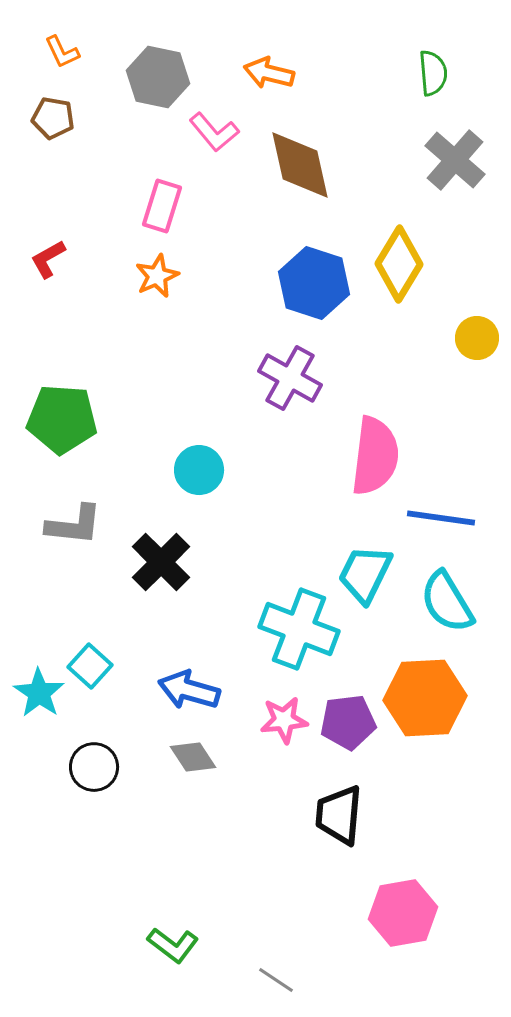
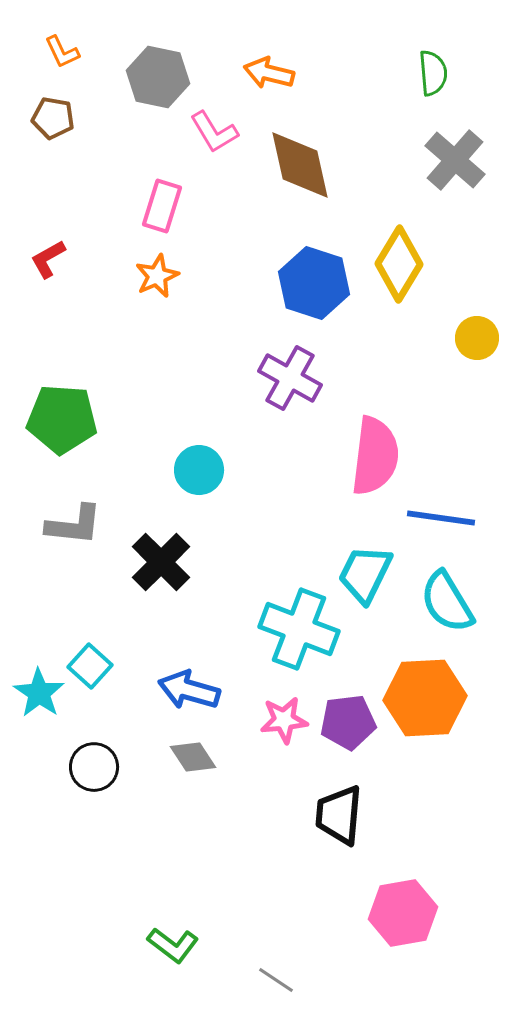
pink L-shape: rotated 9 degrees clockwise
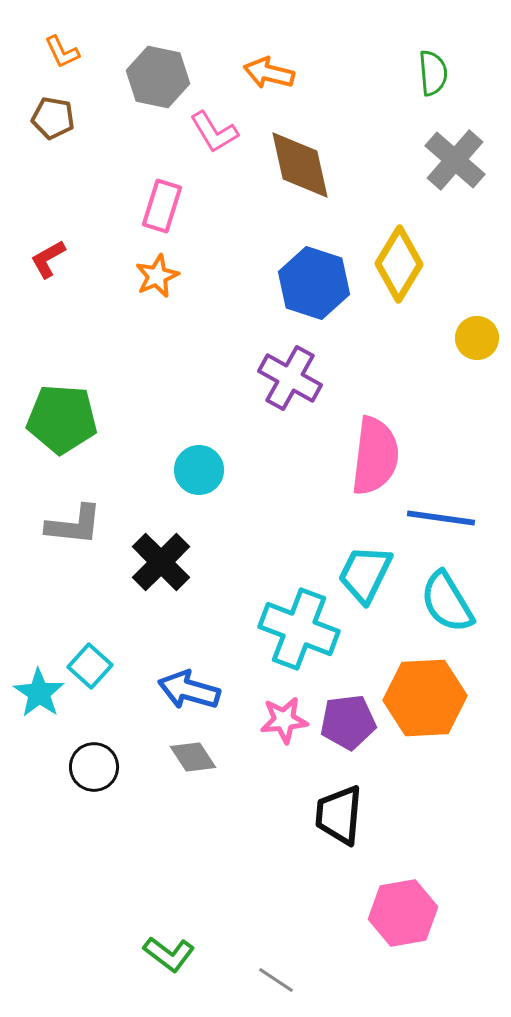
green L-shape: moved 4 px left, 9 px down
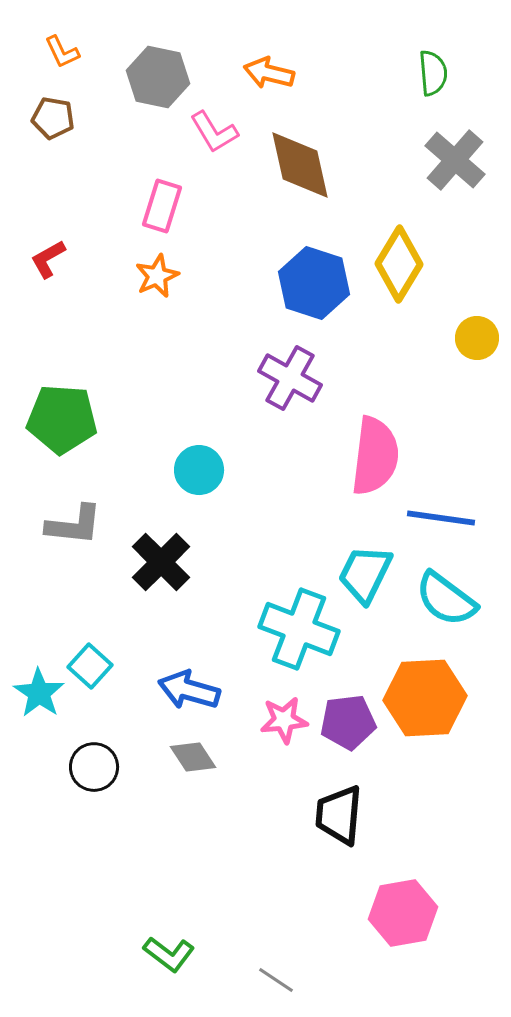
cyan semicircle: moved 1 px left, 3 px up; rotated 22 degrees counterclockwise
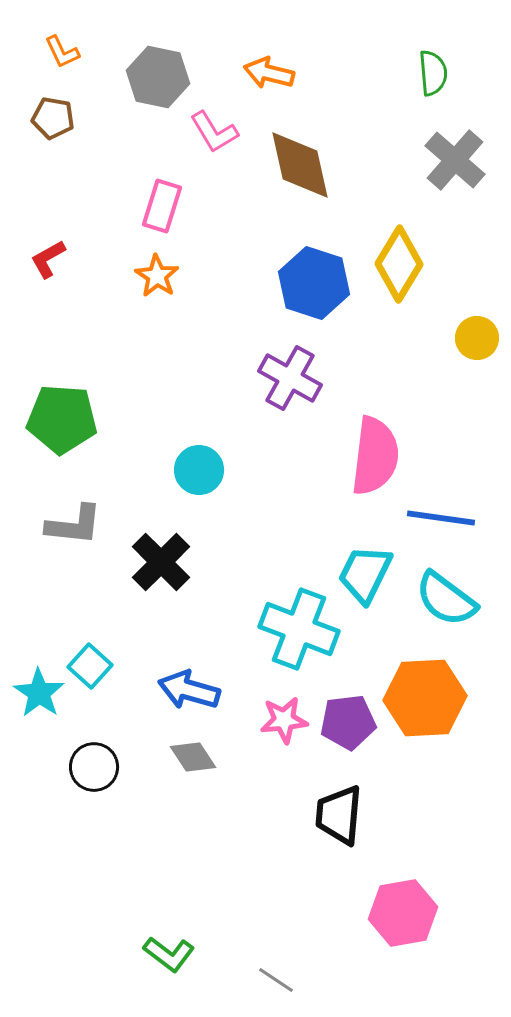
orange star: rotated 15 degrees counterclockwise
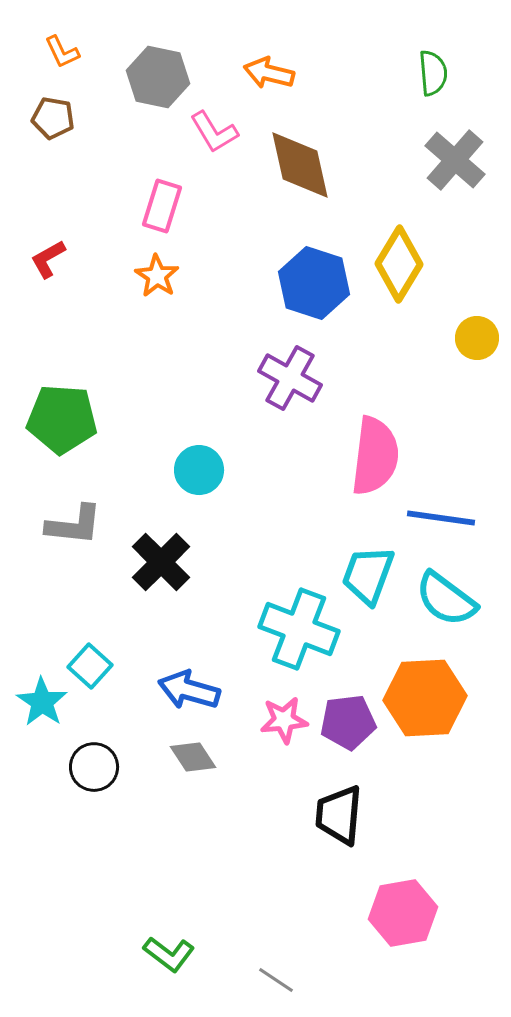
cyan trapezoid: moved 3 px right, 1 px down; rotated 6 degrees counterclockwise
cyan star: moved 3 px right, 9 px down
